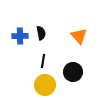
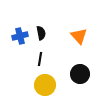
blue cross: rotated 14 degrees counterclockwise
black line: moved 3 px left, 2 px up
black circle: moved 7 px right, 2 px down
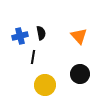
black line: moved 7 px left, 2 px up
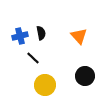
black line: moved 1 px down; rotated 56 degrees counterclockwise
black circle: moved 5 px right, 2 px down
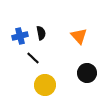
black circle: moved 2 px right, 3 px up
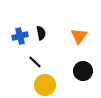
orange triangle: rotated 18 degrees clockwise
black line: moved 2 px right, 4 px down
black circle: moved 4 px left, 2 px up
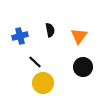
black semicircle: moved 9 px right, 3 px up
black circle: moved 4 px up
yellow circle: moved 2 px left, 2 px up
